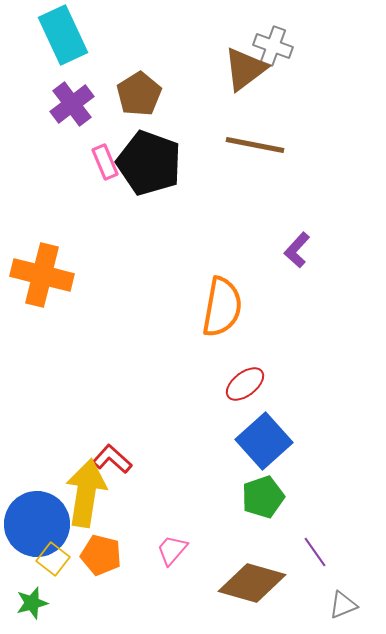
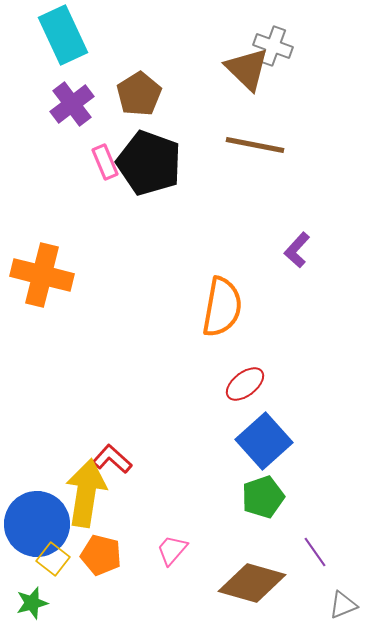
brown triangle: moved 2 px right; rotated 39 degrees counterclockwise
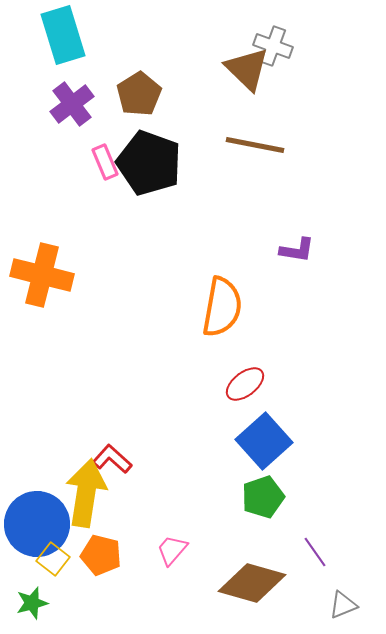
cyan rectangle: rotated 8 degrees clockwise
purple L-shape: rotated 123 degrees counterclockwise
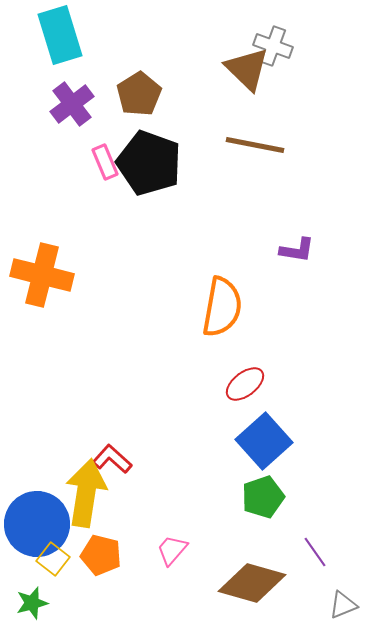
cyan rectangle: moved 3 px left
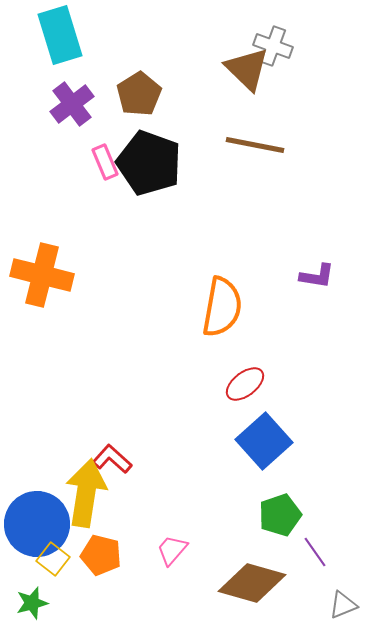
purple L-shape: moved 20 px right, 26 px down
green pentagon: moved 17 px right, 18 px down
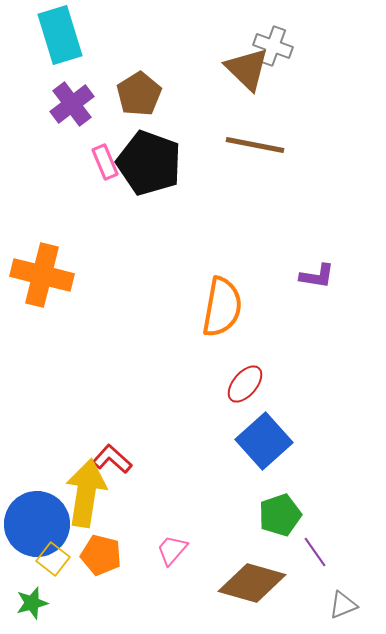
red ellipse: rotated 12 degrees counterclockwise
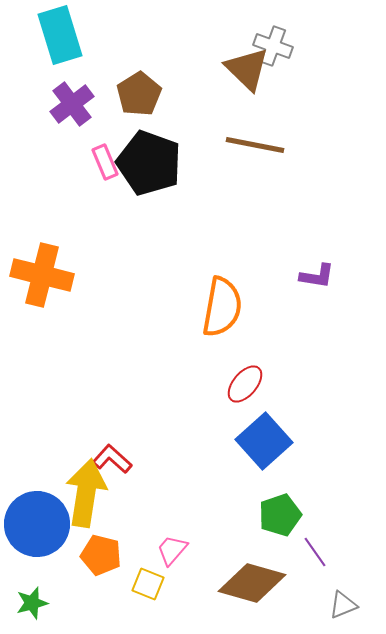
yellow square: moved 95 px right, 25 px down; rotated 16 degrees counterclockwise
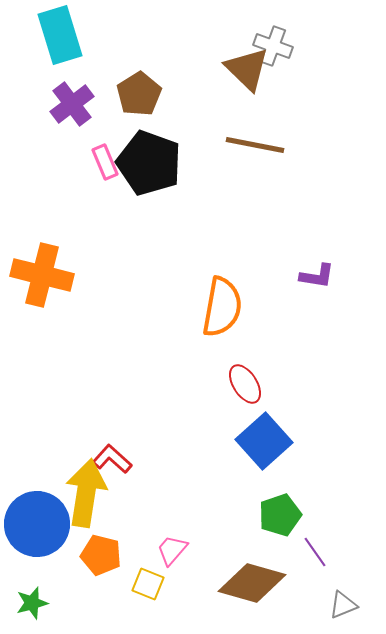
red ellipse: rotated 72 degrees counterclockwise
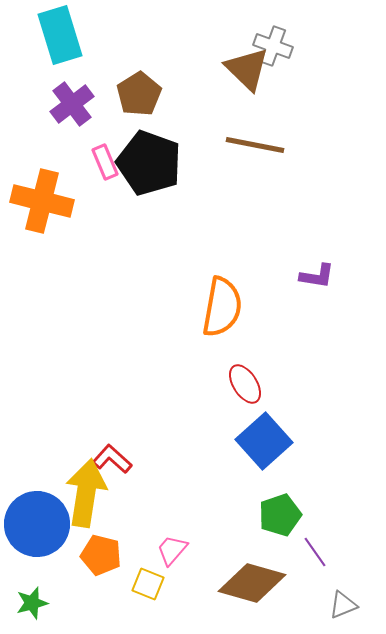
orange cross: moved 74 px up
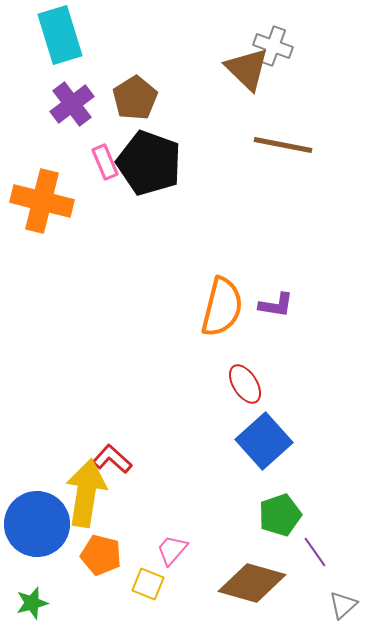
brown pentagon: moved 4 px left, 4 px down
brown line: moved 28 px right
purple L-shape: moved 41 px left, 29 px down
orange semicircle: rotated 4 degrees clockwise
gray triangle: rotated 20 degrees counterclockwise
